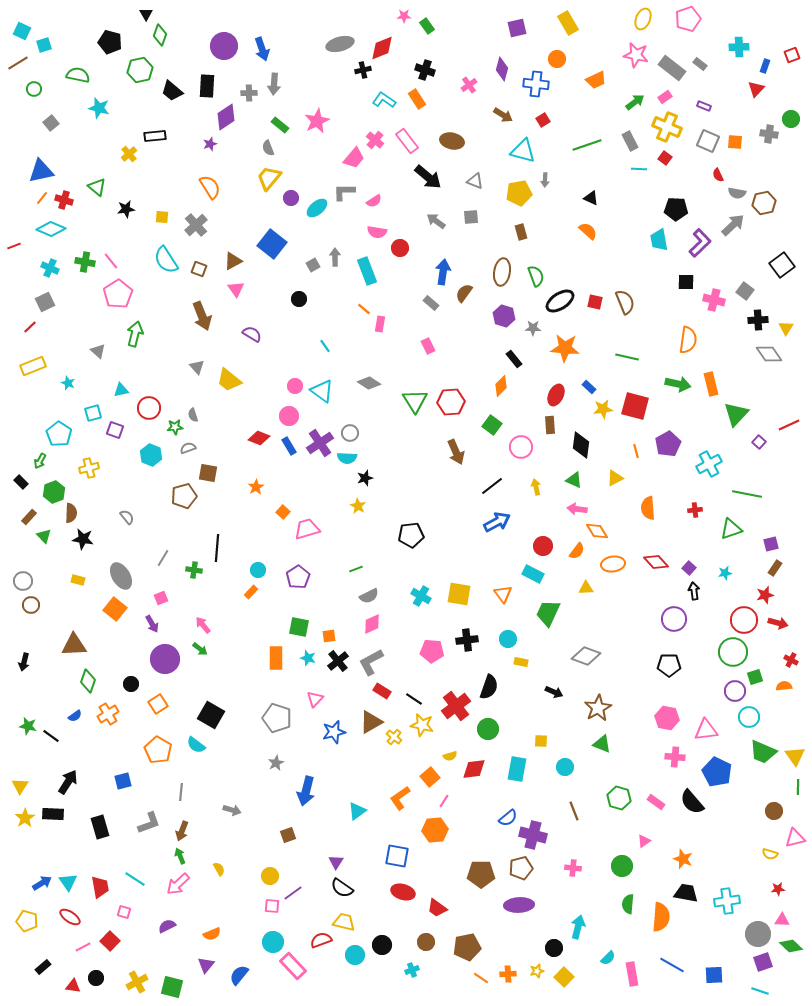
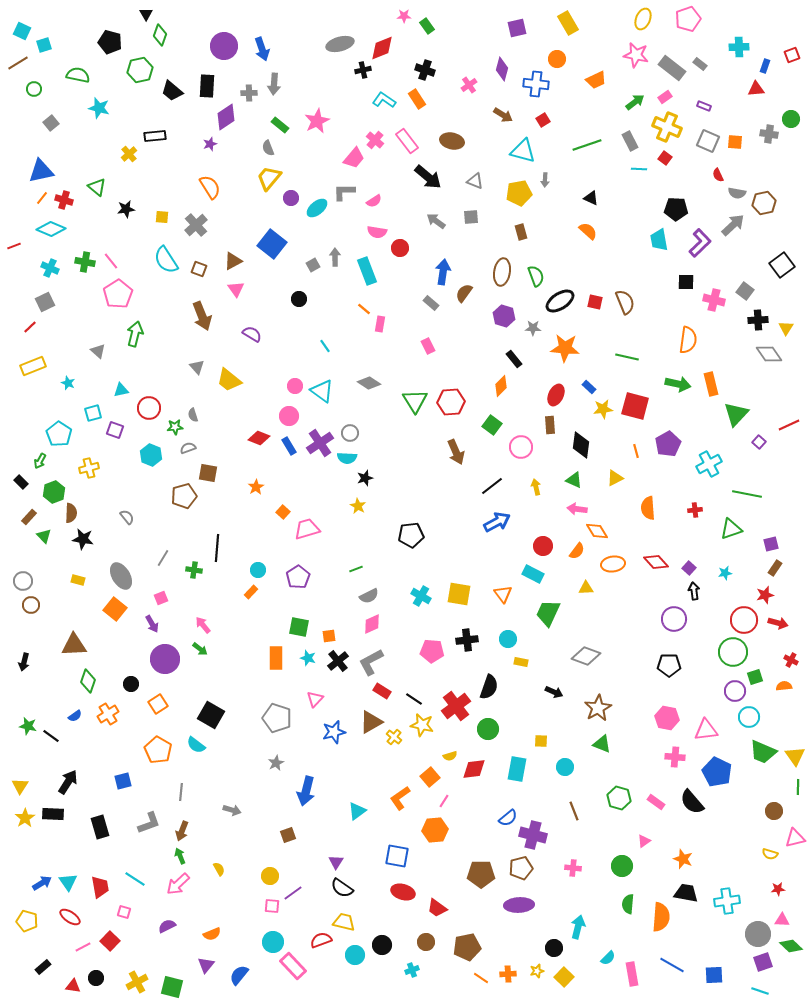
red triangle at (756, 89): rotated 42 degrees clockwise
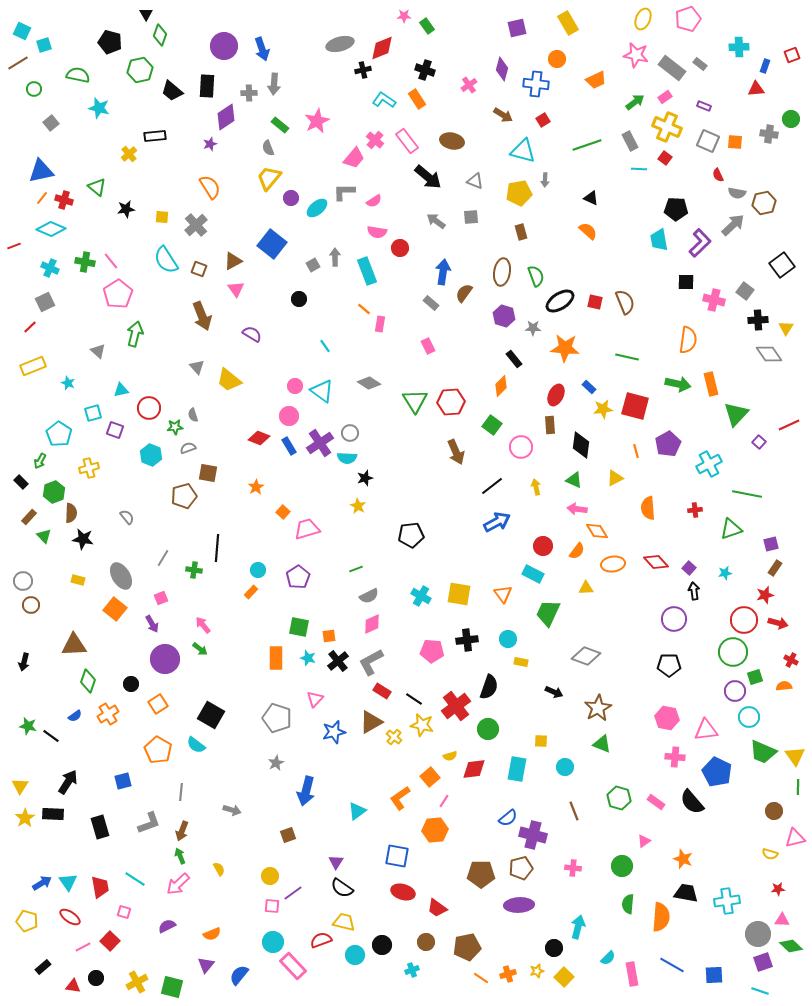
orange cross at (508, 974): rotated 14 degrees counterclockwise
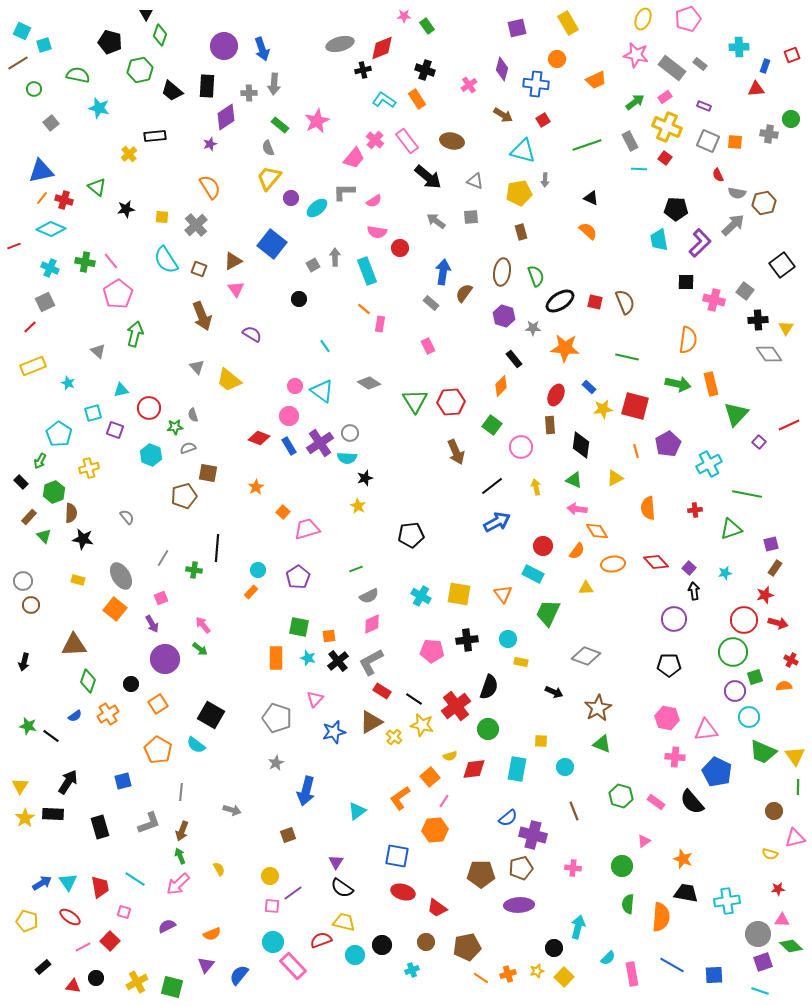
green hexagon at (619, 798): moved 2 px right, 2 px up
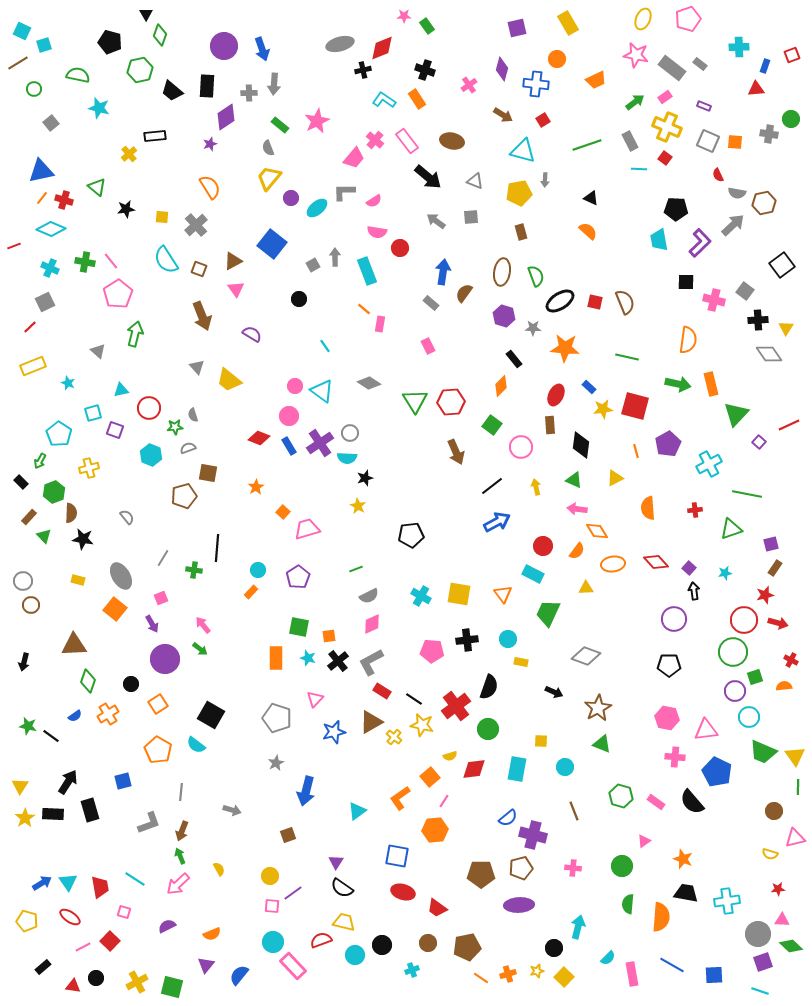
black rectangle at (100, 827): moved 10 px left, 17 px up
brown circle at (426, 942): moved 2 px right, 1 px down
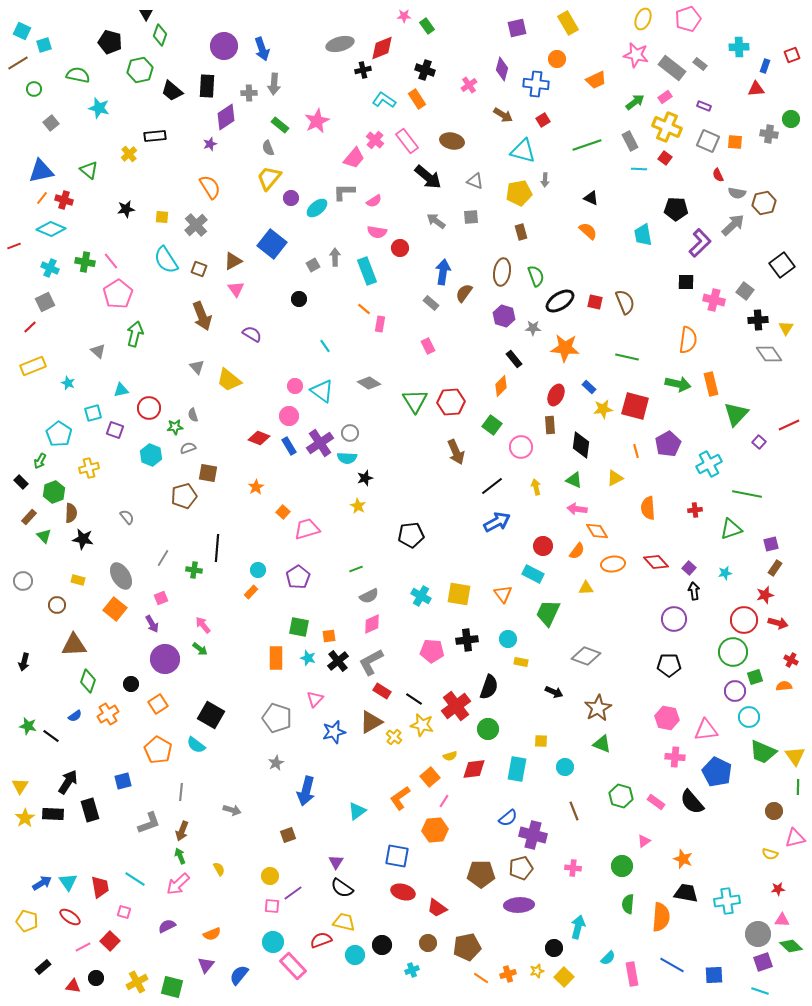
green triangle at (97, 187): moved 8 px left, 17 px up
cyan trapezoid at (659, 240): moved 16 px left, 5 px up
brown circle at (31, 605): moved 26 px right
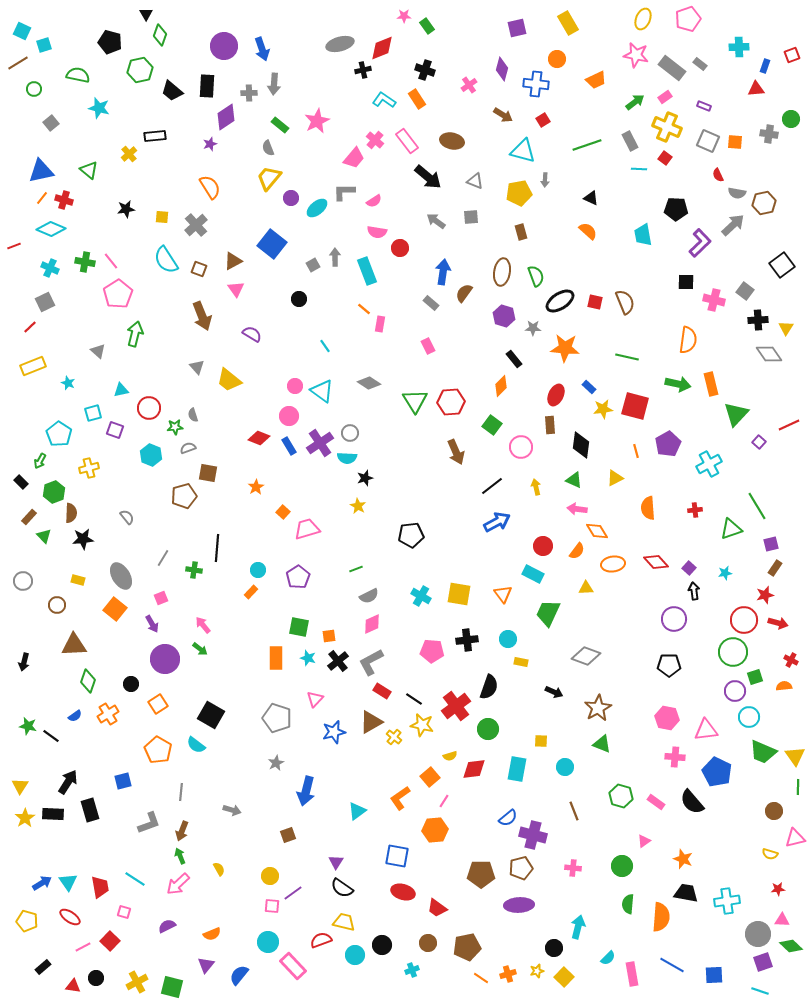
green line at (747, 494): moved 10 px right, 12 px down; rotated 48 degrees clockwise
black star at (83, 539): rotated 15 degrees counterclockwise
cyan circle at (273, 942): moved 5 px left
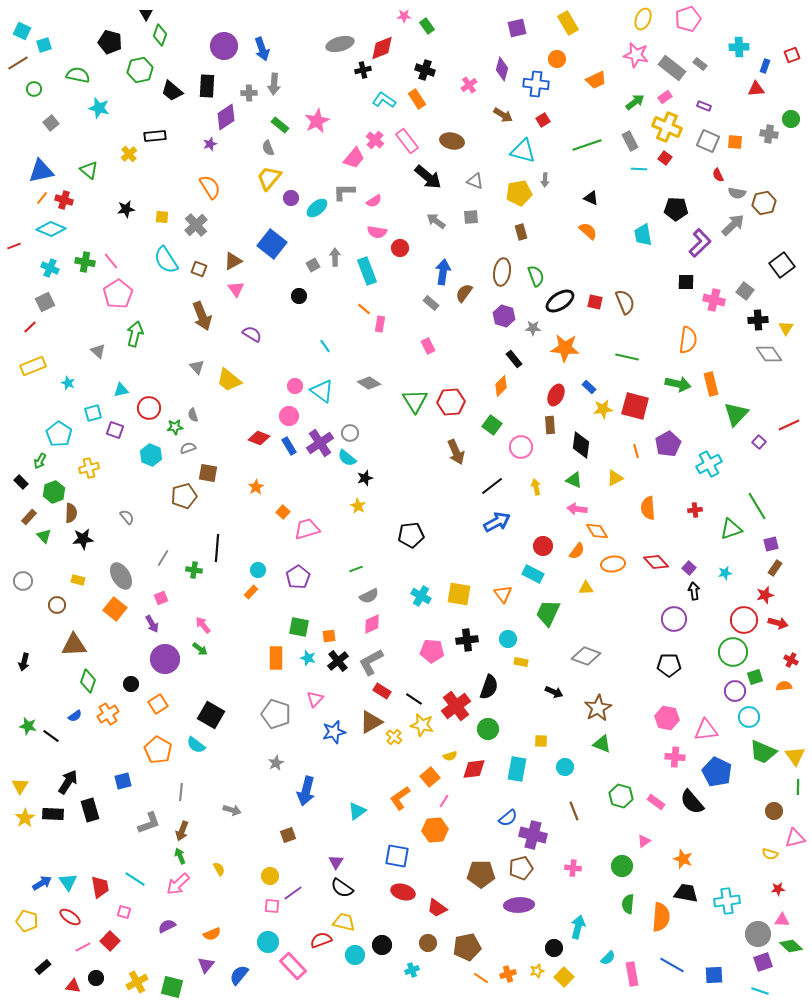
black circle at (299, 299): moved 3 px up
cyan semicircle at (347, 458): rotated 36 degrees clockwise
gray pentagon at (277, 718): moved 1 px left, 4 px up
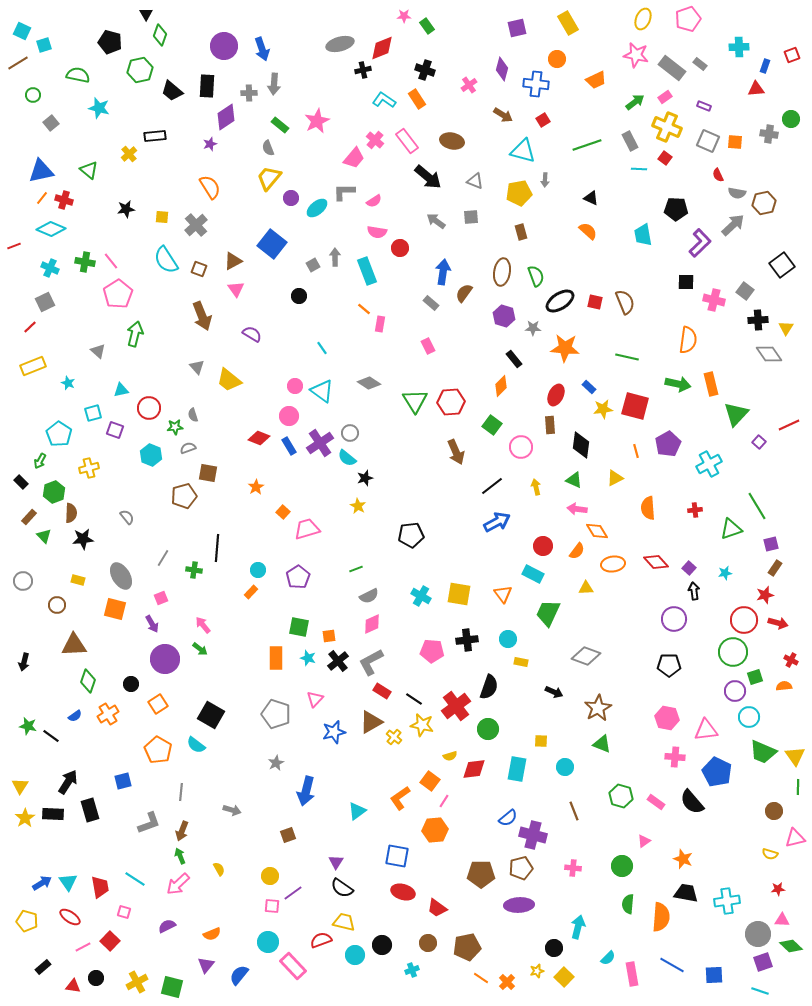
green circle at (34, 89): moved 1 px left, 6 px down
cyan line at (325, 346): moved 3 px left, 2 px down
orange square at (115, 609): rotated 25 degrees counterclockwise
orange square at (430, 777): moved 4 px down; rotated 12 degrees counterclockwise
orange cross at (508, 974): moved 1 px left, 8 px down; rotated 28 degrees counterclockwise
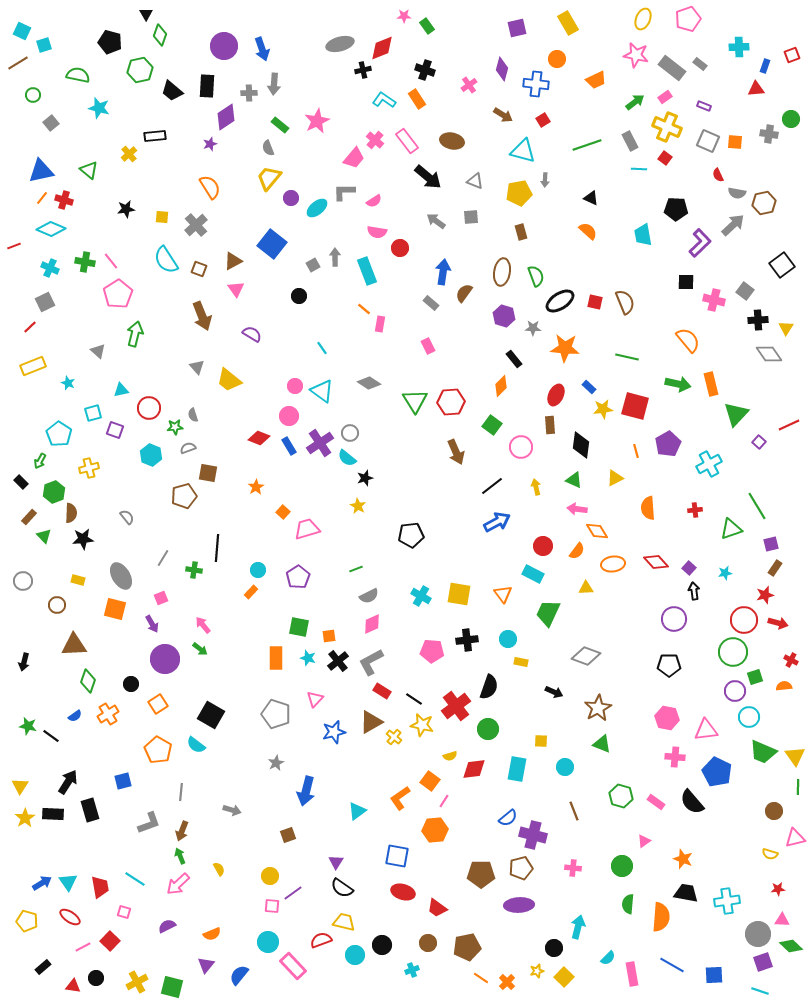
orange semicircle at (688, 340): rotated 48 degrees counterclockwise
